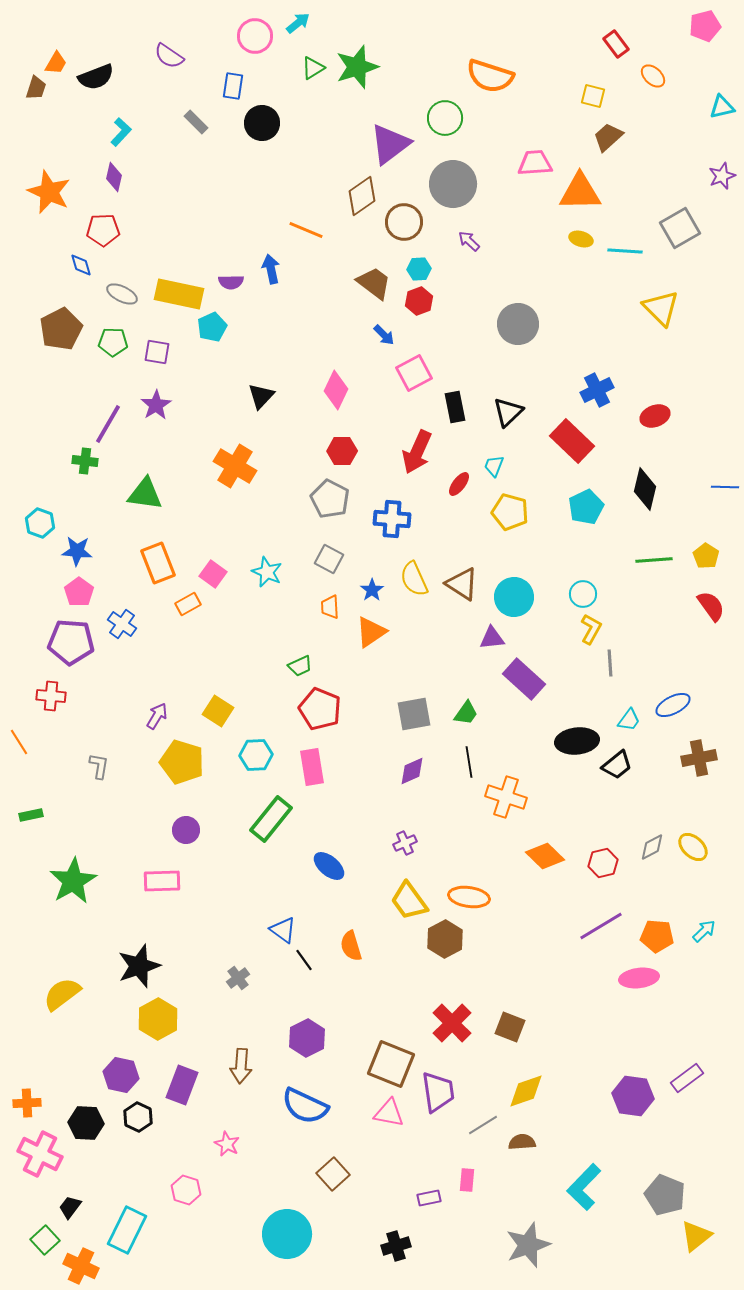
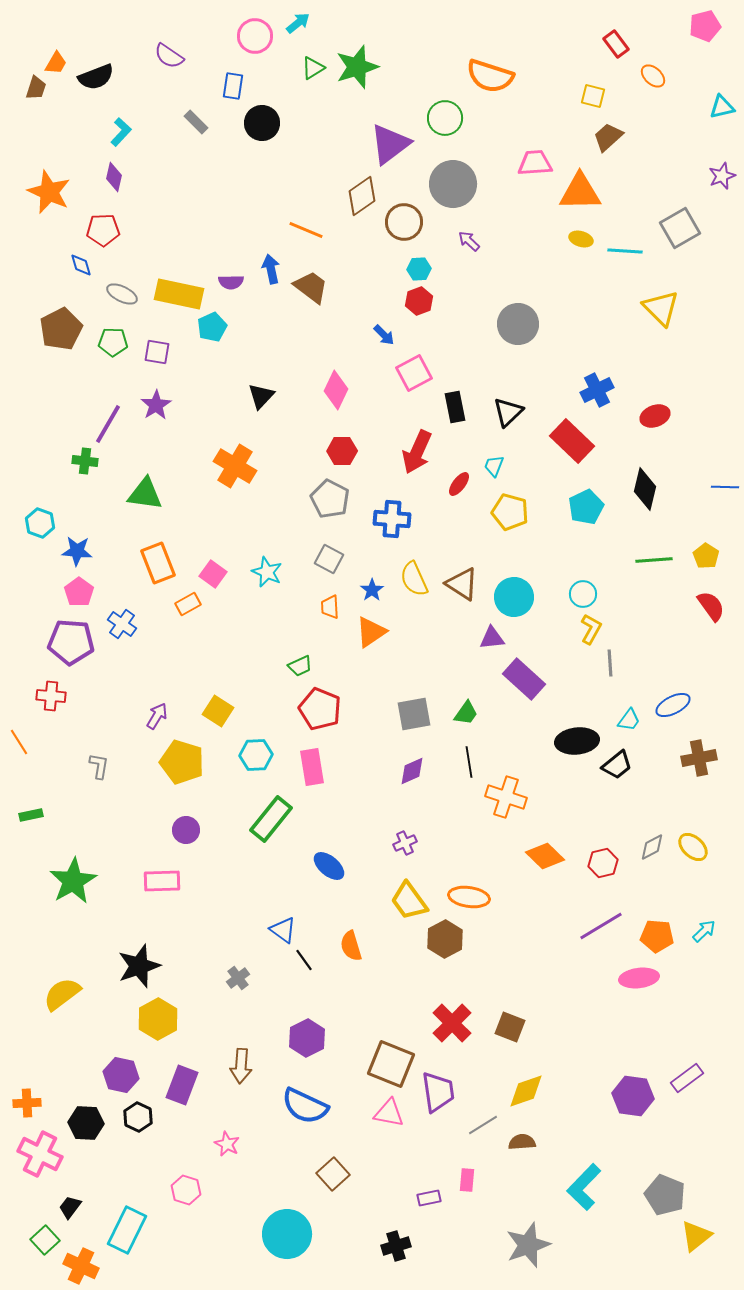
brown trapezoid at (374, 283): moved 63 px left, 4 px down
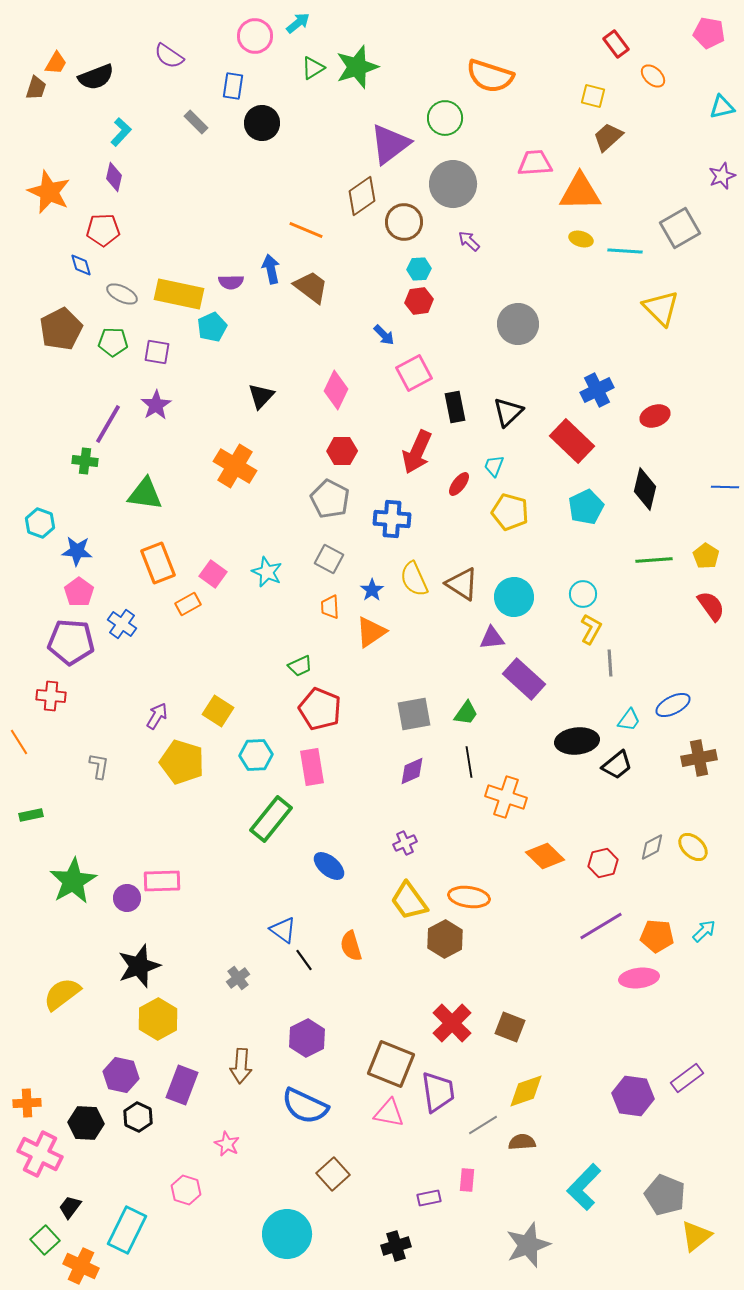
pink pentagon at (705, 26): moved 4 px right, 7 px down; rotated 24 degrees clockwise
red hexagon at (419, 301): rotated 12 degrees clockwise
purple circle at (186, 830): moved 59 px left, 68 px down
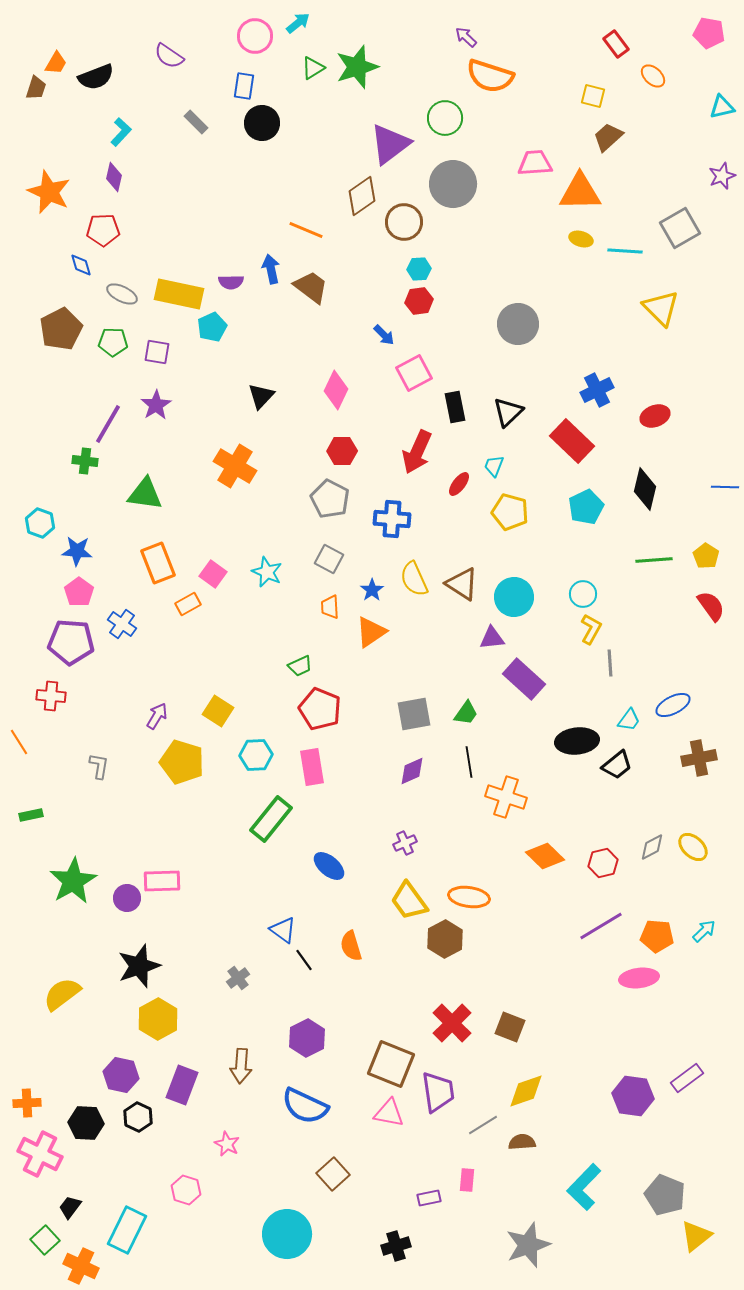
blue rectangle at (233, 86): moved 11 px right
purple arrow at (469, 241): moved 3 px left, 204 px up
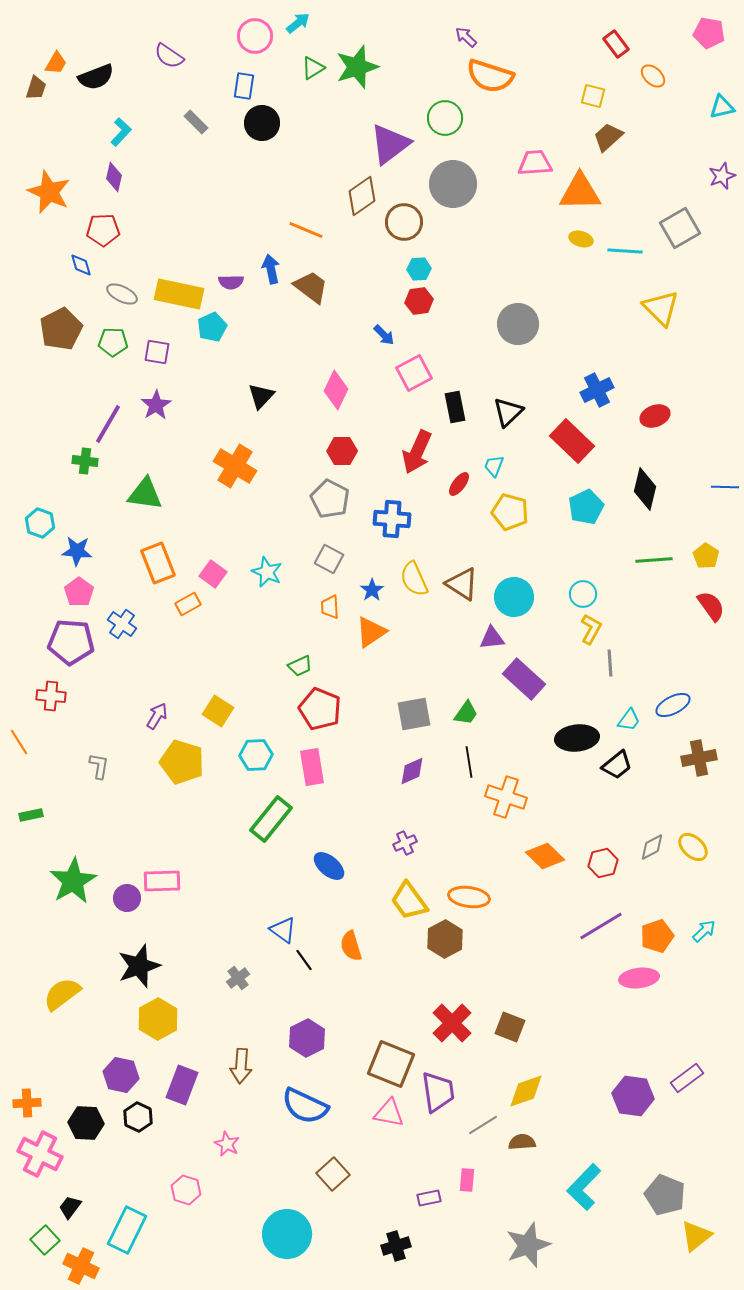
black ellipse at (577, 741): moved 3 px up
orange pentagon at (657, 936): rotated 24 degrees counterclockwise
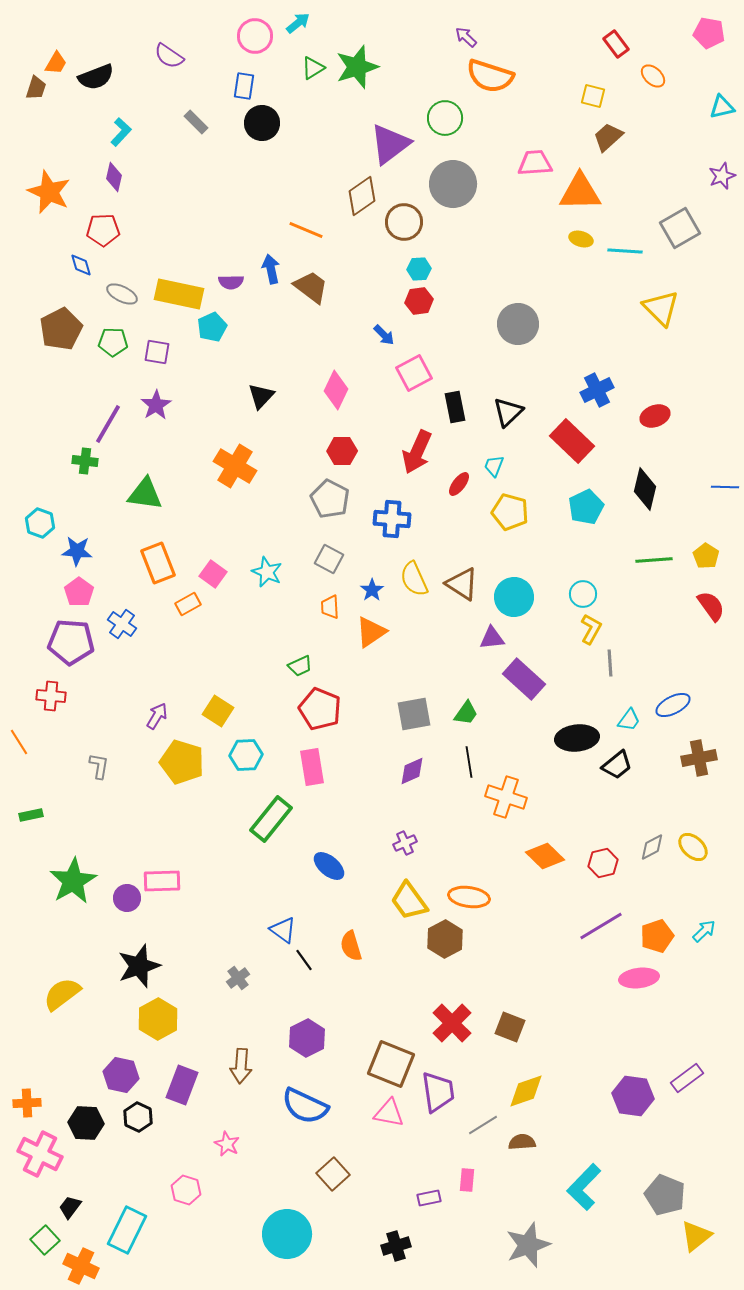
cyan hexagon at (256, 755): moved 10 px left
